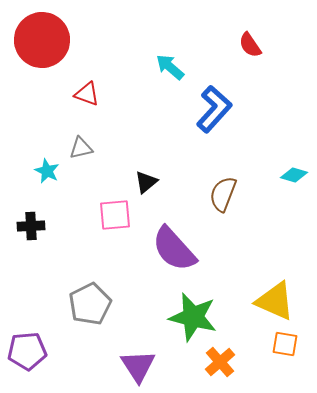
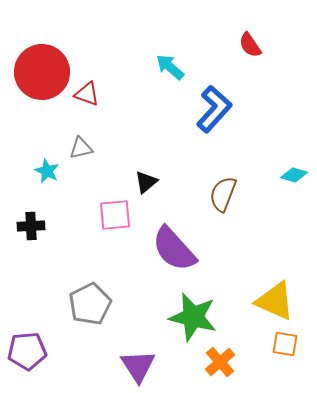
red circle: moved 32 px down
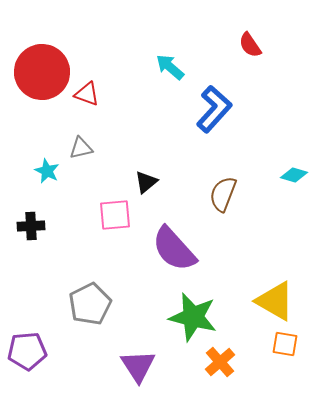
yellow triangle: rotated 6 degrees clockwise
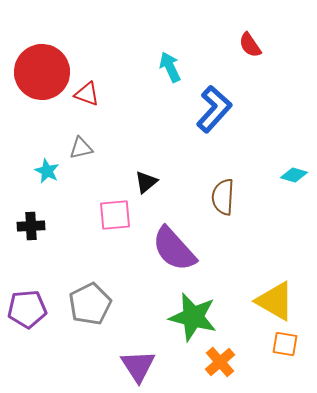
cyan arrow: rotated 24 degrees clockwise
brown semicircle: moved 3 px down; rotated 18 degrees counterclockwise
purple pentagon: moved 42 px up
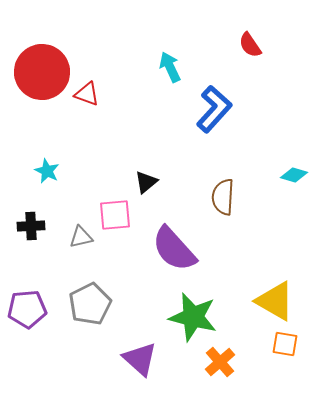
gray triangle: moved 89 px down
purple triangle: moved 2 px right, 7 px up; rotated 15 degrees counterclockwise
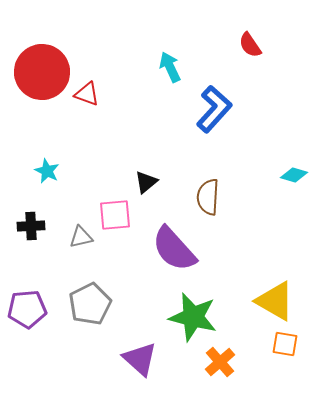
brown semicircle: moved 15 px left
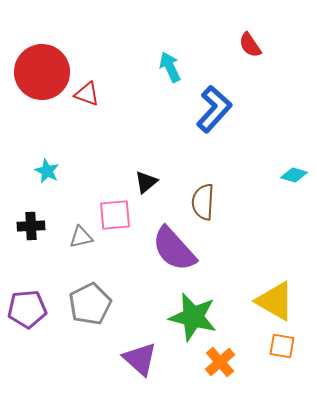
brown semicircle: moved 5 px left, 5 px down
orange square: moved 3 px left, 2 px down
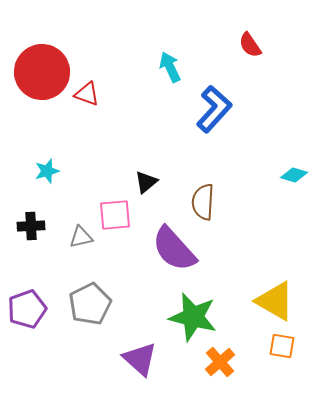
cyan star: rotated 30 degrees clockwise
purple pentagon: rotated 15 degrees counterclockwise
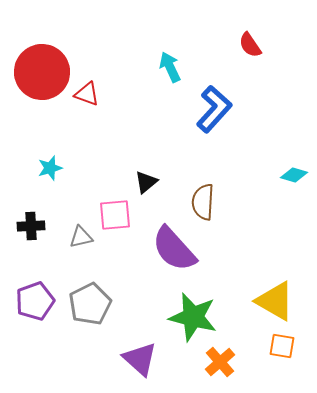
cyan star: moved 3 px right, 3 px up
purple pentagon: moved 8 px right, 8 px up
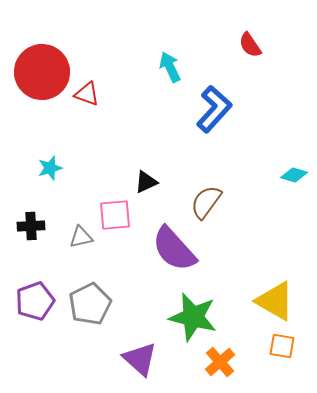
black triangle: rotated 15 degrees clockwise
brown semicircle: moved 3 px right; rotated 33 degrees clockwise
